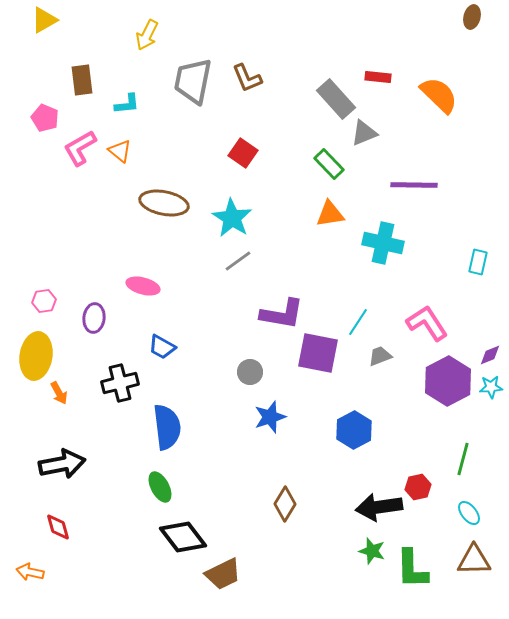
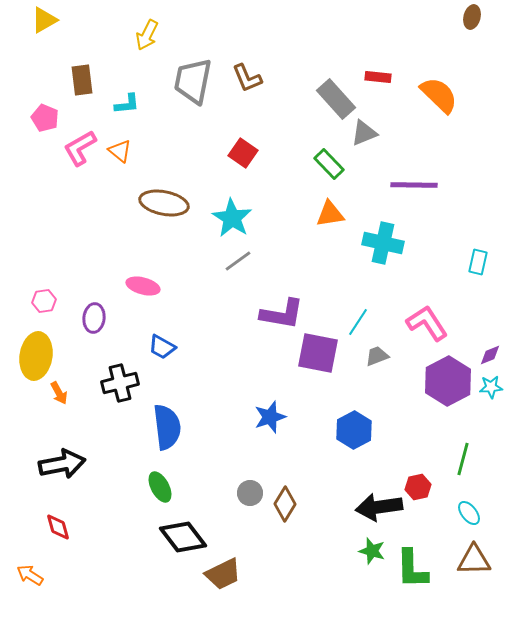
gray trapezoid at (380, 356): moved 3 px left
gray circle at (250, 372): moved 121 px down
orange arrow at (30, 572): moved 3 px down; rotated 20 degrees clockwise
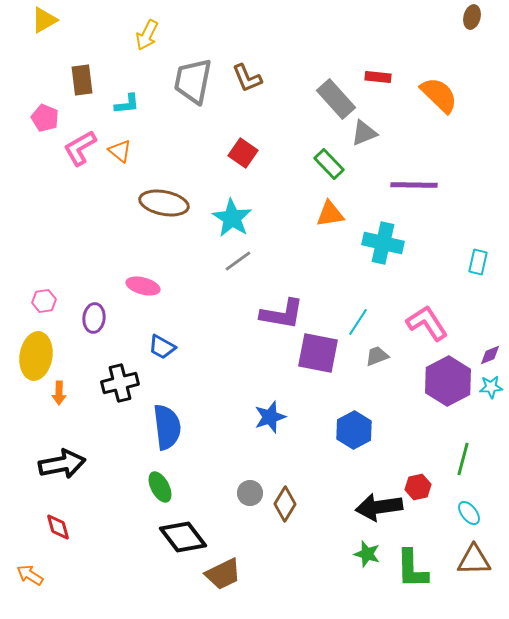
orange arrow at (59, 393): rotated 30 degrees clockwise
green star at (372, 551): moved 5 px left, 3 px down
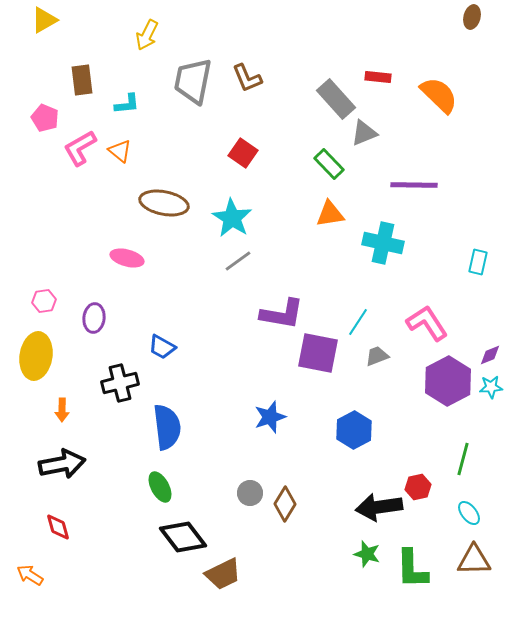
pink ellipse at (143, 286): moved 16 px left, 28 px up
orange arrow at (59, 393): moved 3 px right, 17 px down
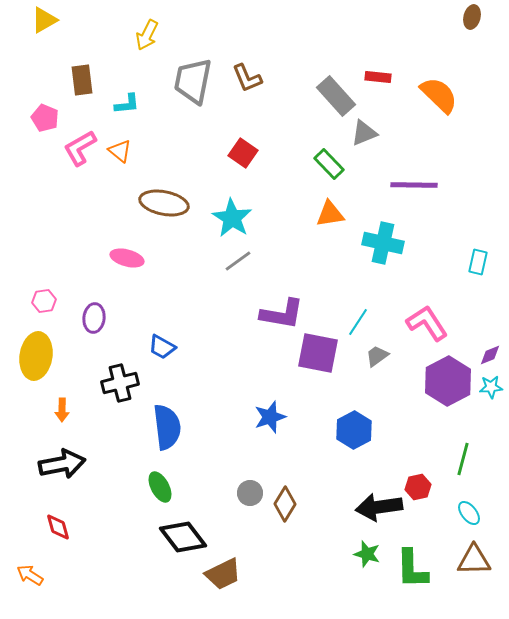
gray rectangle at (336, 99): moved 3 px up
gray trapezoid at (377, 356): rotated 15 degrees counterclockwise
